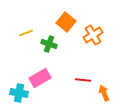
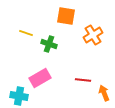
orange square: moved 6 px up; rotated 30 degrees counterclockwise
yellow line: rotated 40 degrees clockwise
cyan cross: moved 3 px down
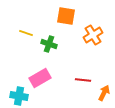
orange arrow: rotated 49 degrees clockwise
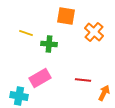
orange cross: moved 1 px right, 3 px up; rotated 18 degrees counterclockwise
green cross: rotated 14 degrees counterclockwise
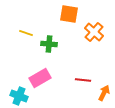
orange square: moved 3 px right, 2 px up
cyan cross: rotated 12 degrees clockwise
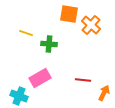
orange cross: moved 3 px left, 7 px up
